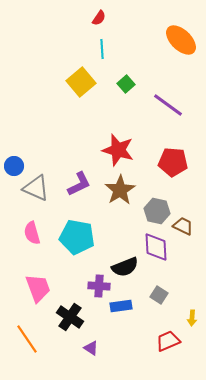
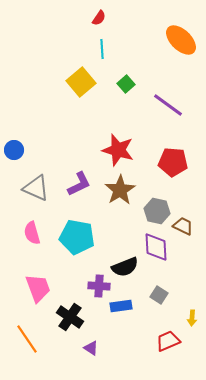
blue circle: moved 16 px up
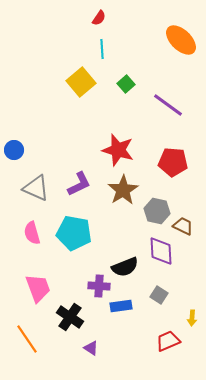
brown star: moved 3 px right
cyan pentagon: moved 3 px left, 4 px up
purple diamond: moved 5 px right, 4 px down
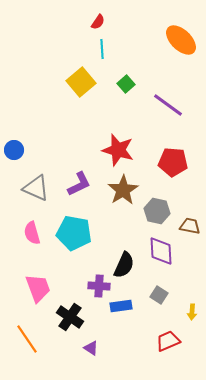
red semicircle: moved 1 px left, 4 px down
brown trapezoid: moved 7 px right; rotated 15 degrees counterclockwise
black semicircle: moved 1 px left, 2 px up; rotated 44 degrees counterclockwise
yellow arrow: moved 6 px up
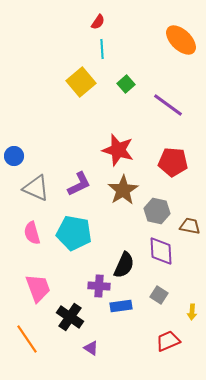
blue circle: moved 6 px down
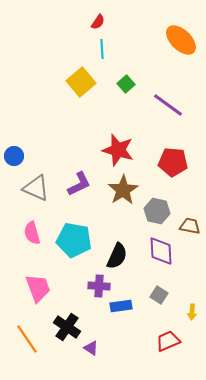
cyan pentagon: moved 7 px down
black semicircle: moved 7 px left, 9 px up
black cross: moved 3 px left, 10 px down
